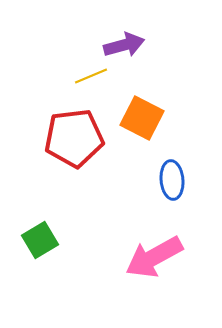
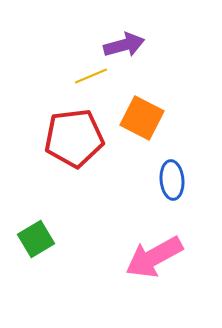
green square: moved 4 px left, 1 px up
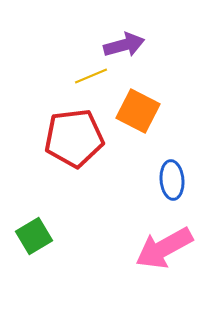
orange square: moved 4 px left, 7 px up
green square: moved 2 px left, 3 px up
pink arrow: moved 10 px right, 9 px up
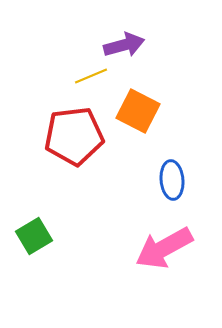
red pentagon: moved 2 px up
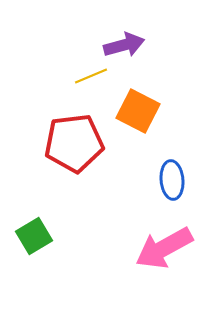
red pentagon: moved 7 px down
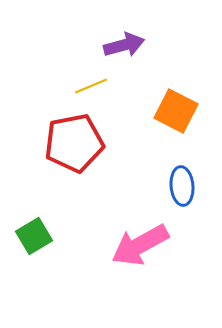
yellow line: moved 10 px down
orange square: moved 38 px right
red pentagon: rotated 4 degrees counterclockwise
blue ellipse: moved 10 px right, 6 px down
pink arrow: moved 24 px left, 3 px up
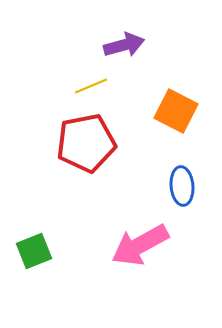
red pentagon: moved 12 px right
green square: moved 15 px down; rotated 9 degrees clockwise
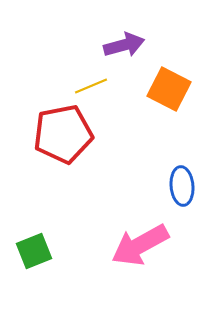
orange square: moved 7 px left, 22 px up
red pentagon: moved 23 px left, 9 px up
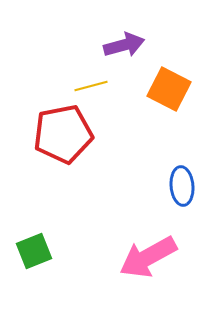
yellow line: rotated 8 degrees clockwise
pink arrow: moved 8 px right, 12 px down
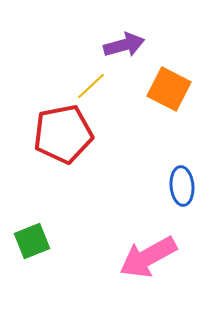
yellow line: rotated 28 degrees counterclockwise
green square: moved 2 px left, 10 px up
